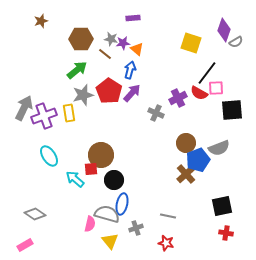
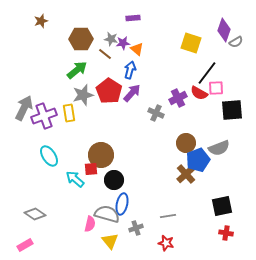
gray line at (168, 216): rotated 21 degrees counterclockwise
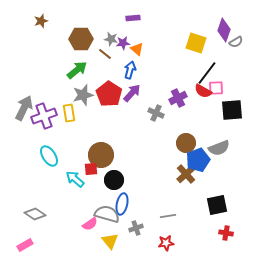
yellow square at (191, 43): moved 5 px right
red pentagon at (109, 91): moved 3 px down
red semicircle at (199, 93): moved 4 px right, 2 px up
black square at (222, 206): moved 5 px left, 1 px up
pink semicircle at (90, 224): rotated 42 degrees clockwise
red star at (166, 243): rotated 21 degrees counterclockwise
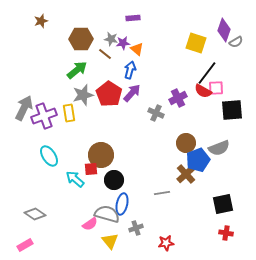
black square at (217, 205): moved 6 px right, 1 px up
gray line at (168, 216): moved 6 px left, 23 px up
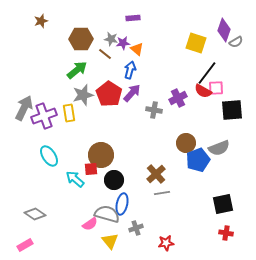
gray cross at (156, 113): moved 2 px left, 3 px up; rotated 14 degrees counterclockwise
brown cross at (186, 174): moved 30 px left
